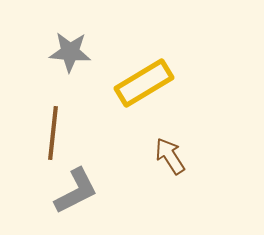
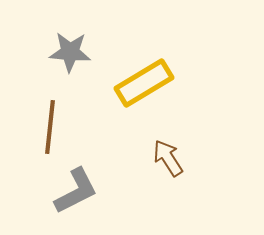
brown line: moved 3 px left, 6 px up
brown arrow: moved 2 px left, 2 px down
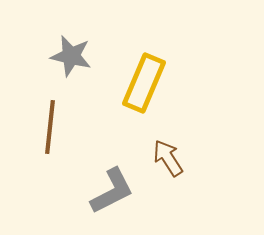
gray star: moved 1 px right, 4 px down; rotated 9 degrees clockwise
yellow rectangle: rotated 36 degrees counterclockwise
gray L-shape: moved 36 px right
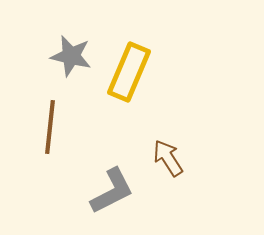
yellow rectangle: moved 15 px left, 11 px up
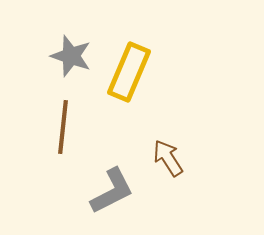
gray star: rotated 6 degrees clockwise
brown line: moved 13 px right
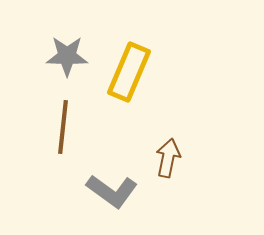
gray star: moved 4 px left; rotated 18 degrees counterclockwise
brown arrow: rotated 45 degrees clockwise
gray L-shape: rotated 63 degrees clockwise
